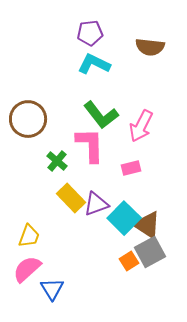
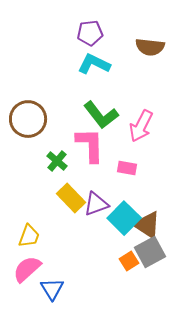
pink rectangle: moved 4 px left; rotated 24 degrees clockwise
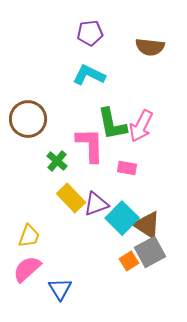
cyan L-shape: moved 5 px left, 11 px down
green L-shape: moved 11 px right, 9 px down; rotated 27 degrees clockwise
cyan square: moved 2 px left
blue triangle: moved 8 px right
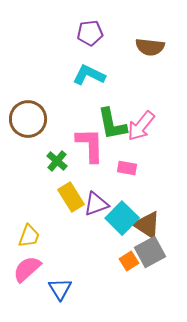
pink arrow: rotated 12 degrees clockwise
yellow rectangle: moved 1 px up; rotated 12 degrees clockwise
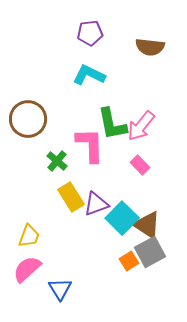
pink rectangle: moved 13 px right, 3 px up; rotated 36 degrees clockwise
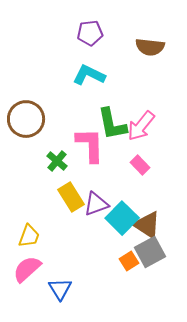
brown circle: moved 2 px left
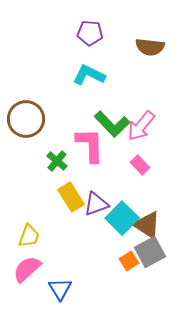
purple pentagon: rotated 10 degrees clockwise
green L-shape: rotated 33 degrees counterclockwise
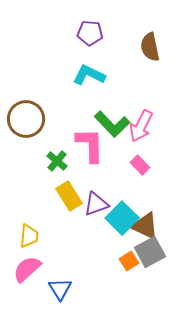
brown semicircle: rotated 72 degrees clockwise
pink arrow: rotated 12 degrees counterclockwise
yellow rectangle: moved 2 px left, 1 px up
brown triangle: moved 2 px left, 1 px down; rotated 8 degrees counterclockwise
yellow trapezoid: rotated 15 degrees counterclockwise
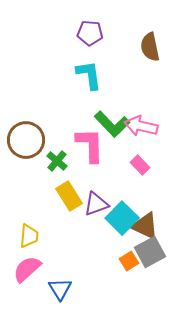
cyan L-shape: rotated 56 degrees clockwise
brown circle: moved 21 px down
pink arrow: rotated 76 degrees clockwise
